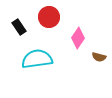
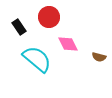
pink diamond: moved 10 px left, 6 px down; rotated 60 degrees counterclockwise
cyan semicircle: rotated 48 degrees clockwise
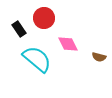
red circle: moved 5 px left, 1 px down
black rectangle: moved 2 px down
